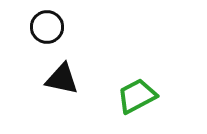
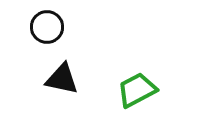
green trapezoid: moved 6 px up
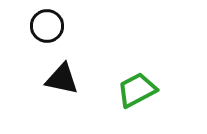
black circle: moved 1 px up
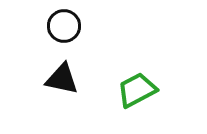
black circle: moved 17 px right
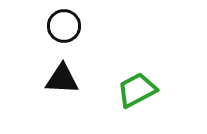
black triangle: rotated 9 degrees counterclockwise
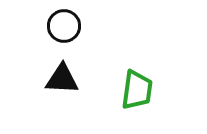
green trapezoid: rotated 126 degrees clockwise
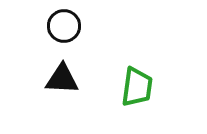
green trapezoid: moved 3 px up
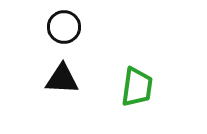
black circle: moved 1 px down
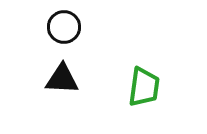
green trapezoid: moved 7 px right
